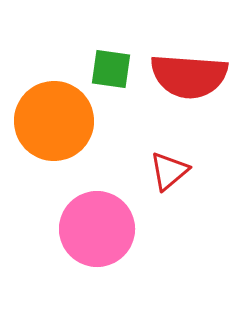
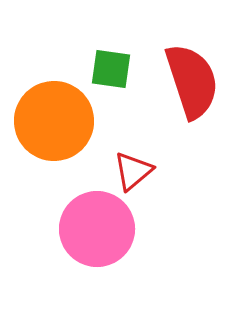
red semicircle: moved 3 px right, 5 px down; rotated 112 degrees counterclockwise
red triangle: moved 36 px left
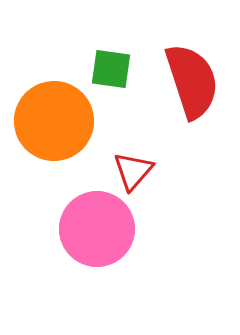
red triangle: rotated 9 degrees counterclockwise
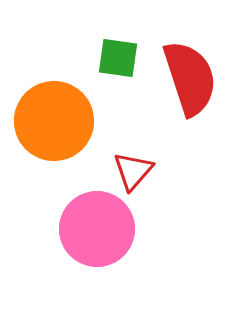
green square: moved 7 px right, 11 px up
red semicircle: moved 2 px left, 3 px up
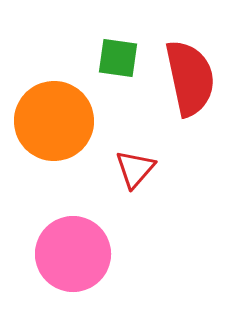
red semicircle: rotated 6 degrees clockwise
red triangle: moved 2 px right, 2 px up
pink circle: moved 24 px left, 25 px down
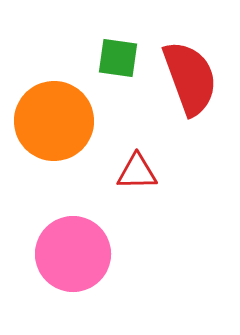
red semicircle: rotated 8 degrees counterclockwise
red triangle: moved 2 px right, 3 px down; rotated 48 degrees clockwise
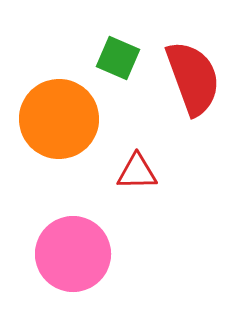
green square: rotated 15 degrees clockwise
red semicircle: moved 3 px right
orange circle: moved 5 px right, 2 px up
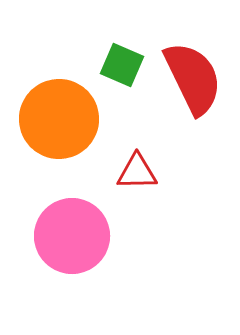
green square: moved 4 px right, 7 px down
red semicircle: rotated 6 degrees counterclockwise
pink circle: moved 1 px left, 18 px up
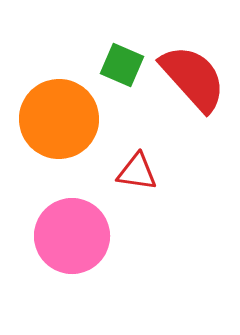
red semicircle: rotated 16 degrees counterclockwise
red triangle: rotated 9 degrees clockwise
